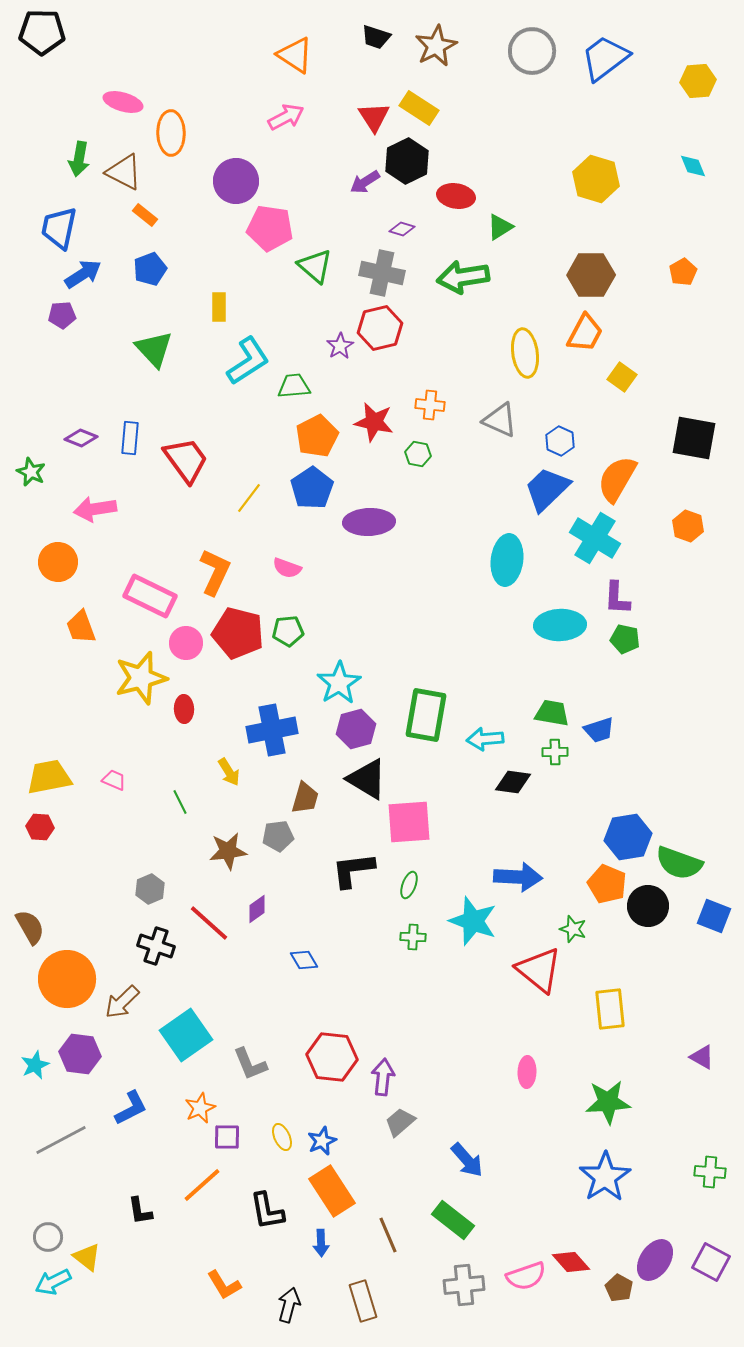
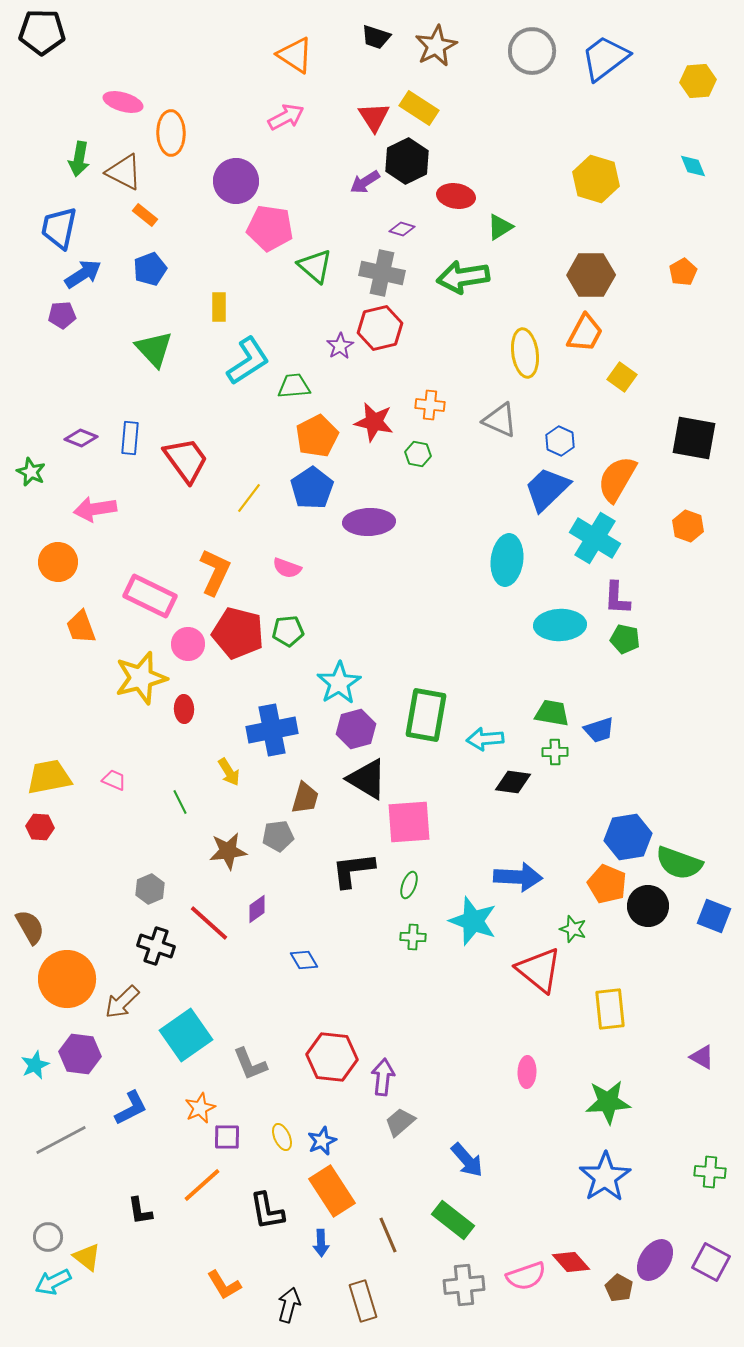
pink circle at (186, 643): moved 2 px right, 1 px down
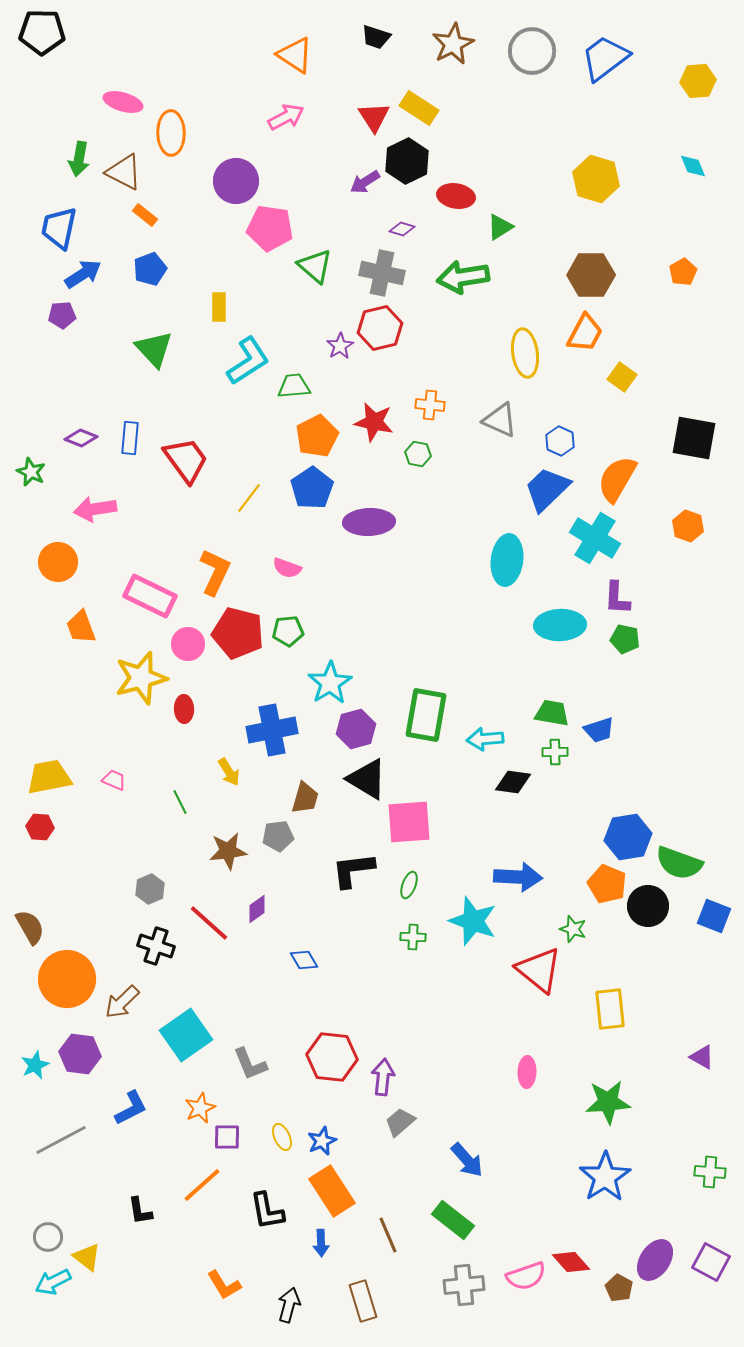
brown star at (436, 46): moved 17 px right, 2 px up
cyan star at (339, 683): moved 9 px left
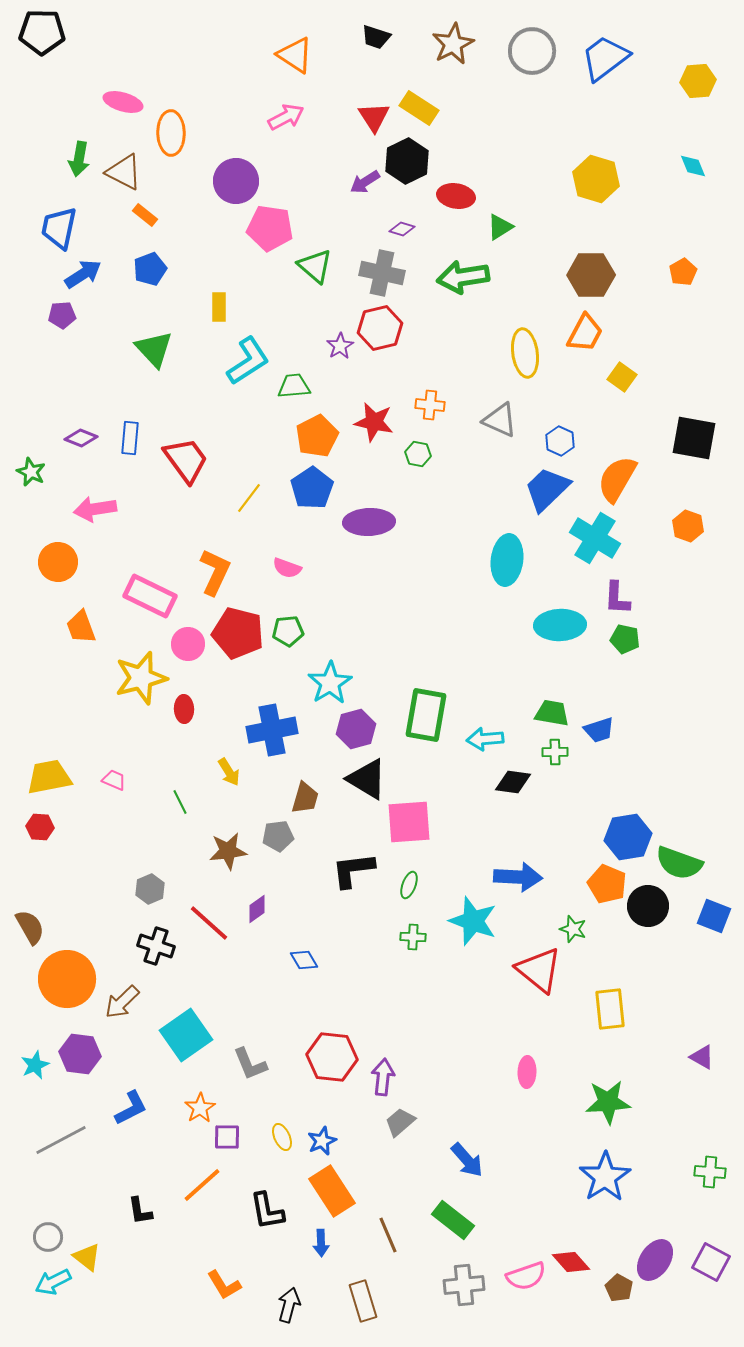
orange star at (200, 1108): rotated 8 degrees counterclockwise
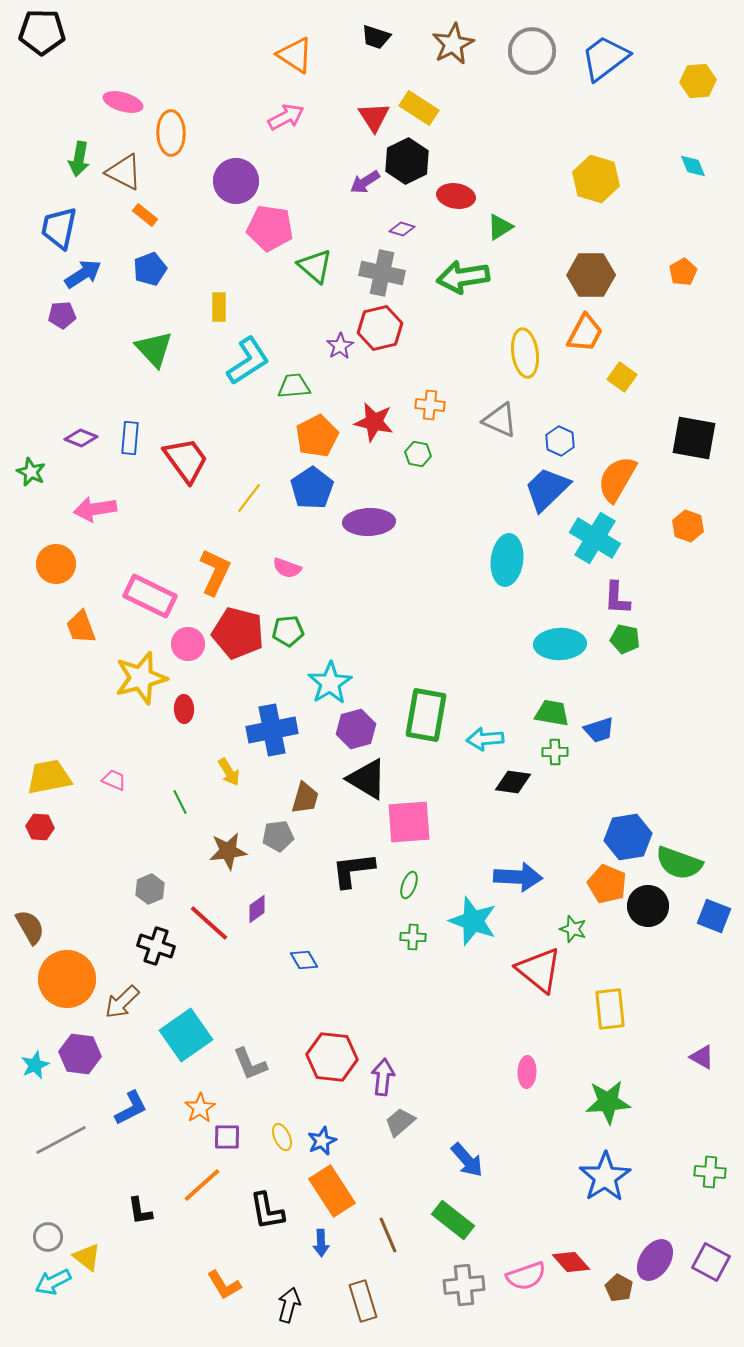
orange circle at (58, 562): moved 2 px left, 2 px down
cyan ellipse at (560, 625): moved 19 px down
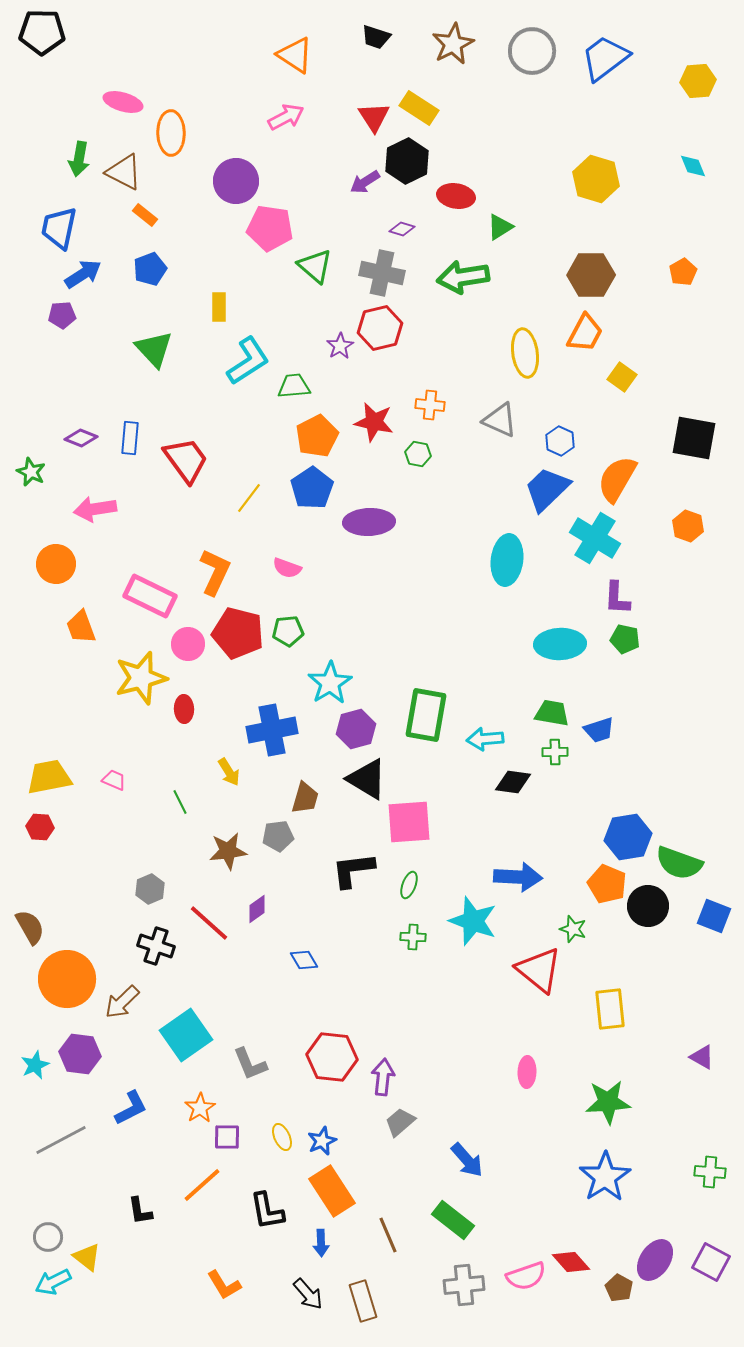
black arrow at (289, 1305): moved 19 px right, 11 px up; rotated 124 degrees clockwise
